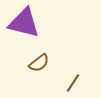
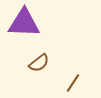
purple triangle: rotated 12 degrees counterclockwise
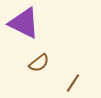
purple triangle: rotated 24 degrees clockwise
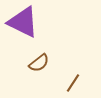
purple triangle: moved 1 px left, 1 px up
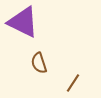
brown semicircle: rotated 110 degrees clockwise
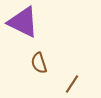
brown line: moved 1 px left, 1 px down
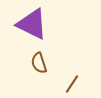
purple triangle: moved 9 px right, 2 px down
